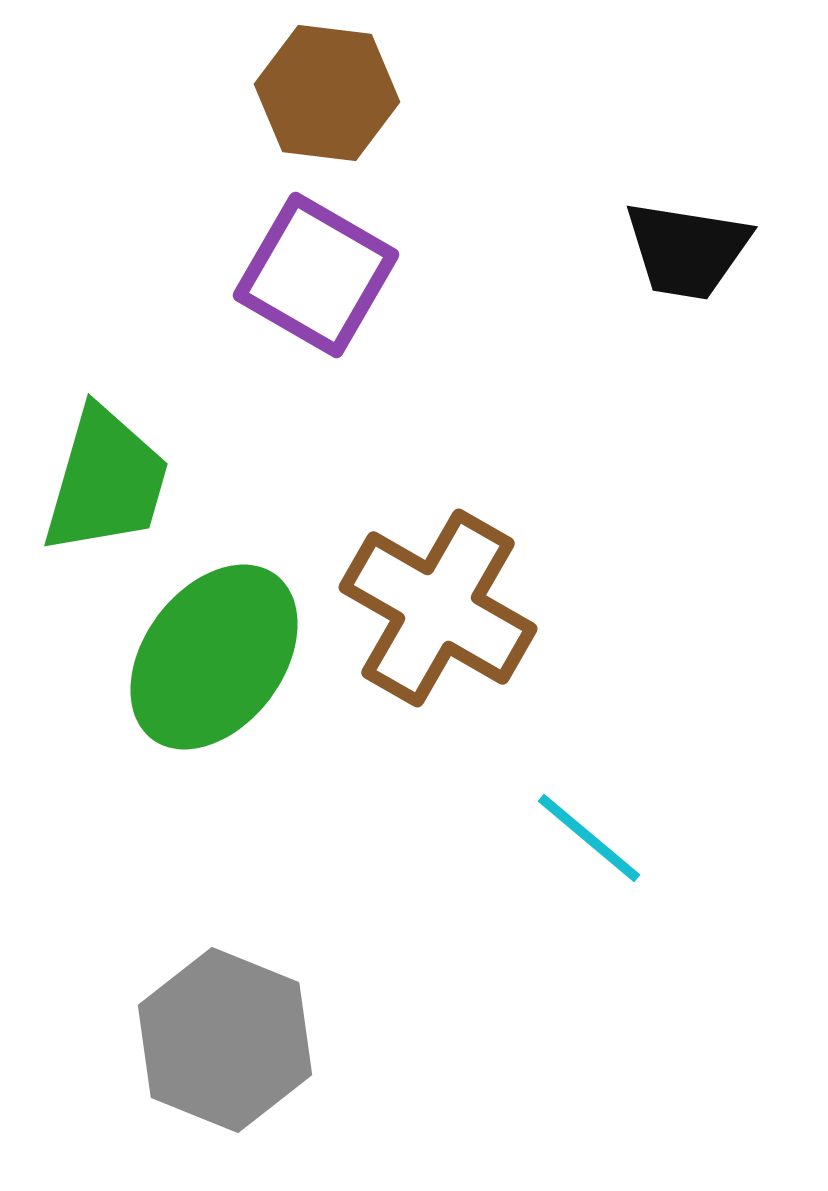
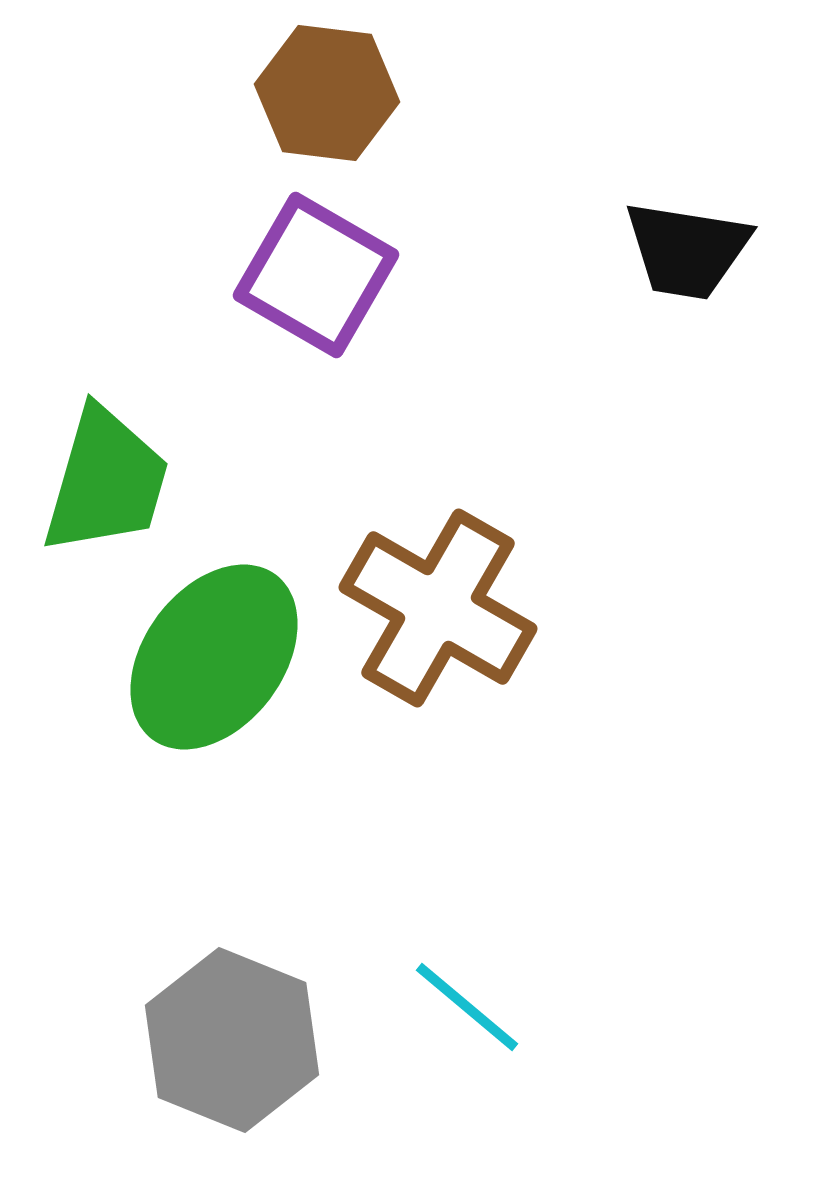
cyan line: moved 122 px left, 169 px down
gray hexagon: moved 7 px right
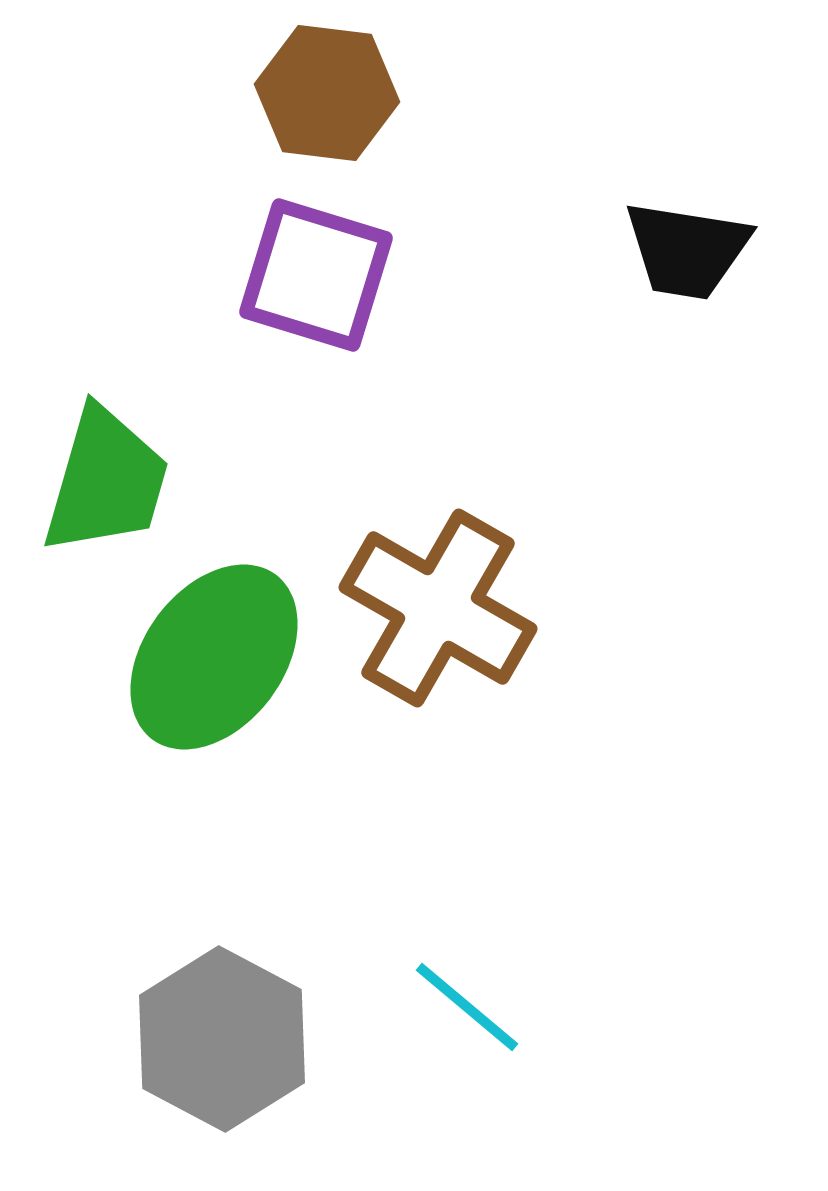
purple square: rotated 13 degrees counterclockwise
gray hexagon: moved 10 px left, 1 px up; rotated 6 degrees clockwise
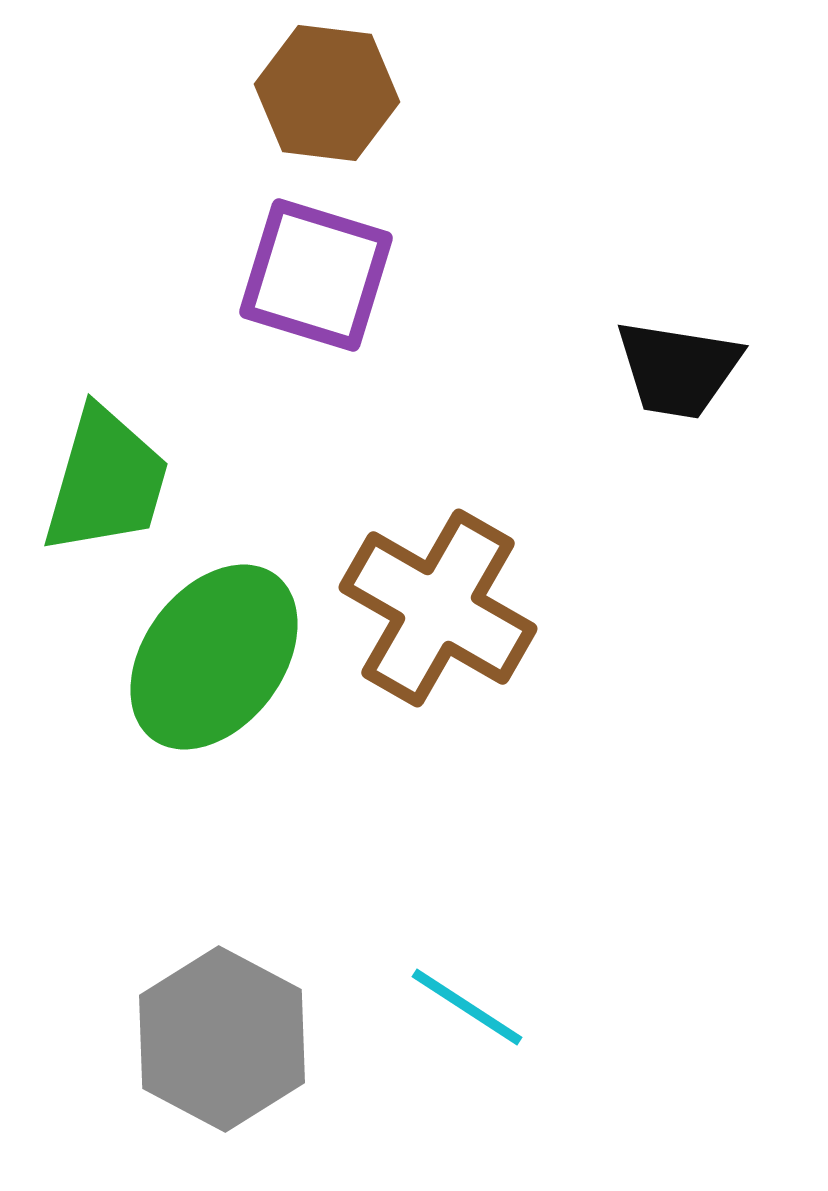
black trapezoid: moved 9 px left, 119 px down
cyan line: rotated 7 degrees counterclockwise
